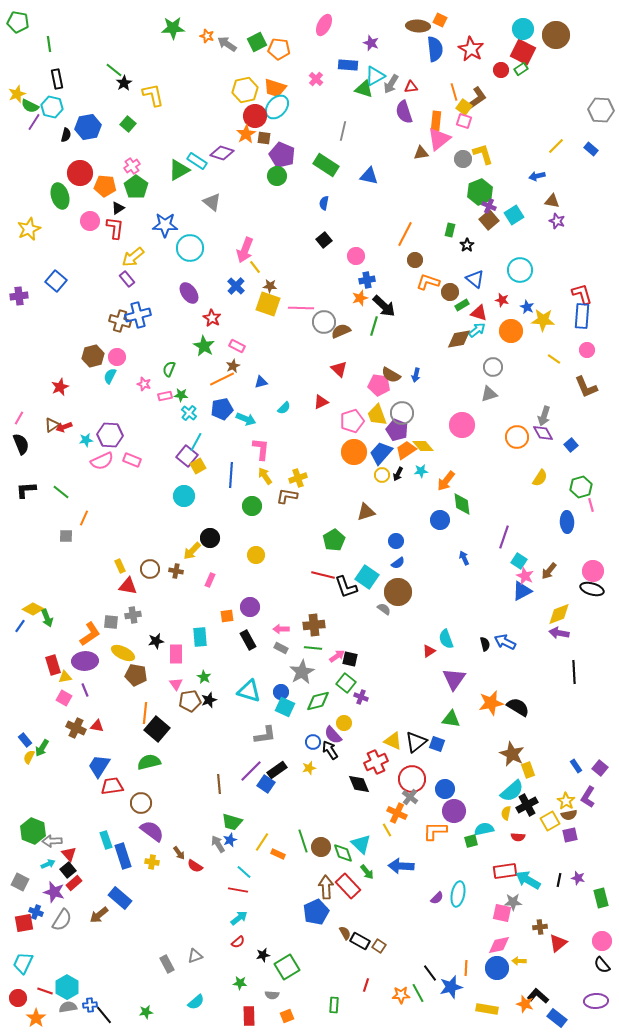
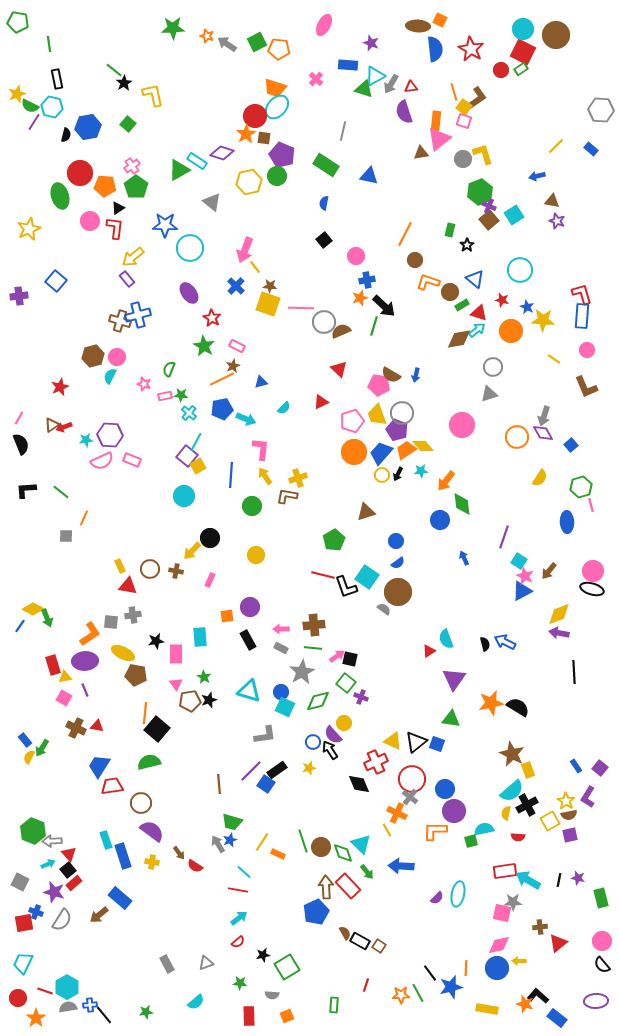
yellow hexagon at (245, 90): moved 4 px right, 92 px down
gray triangle at (195, 956): moved 11 px right, 7 px down
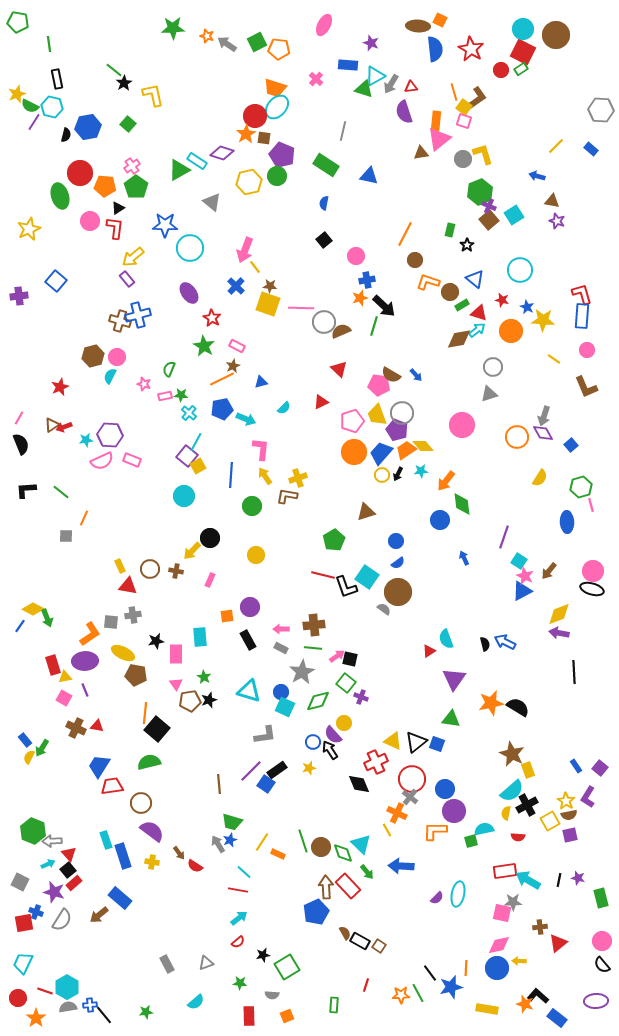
blue arrow at (537, 176): rotated 28 degrees clockwise
blue arrow at (416, 375): rotated 56 degrees counterclockwise
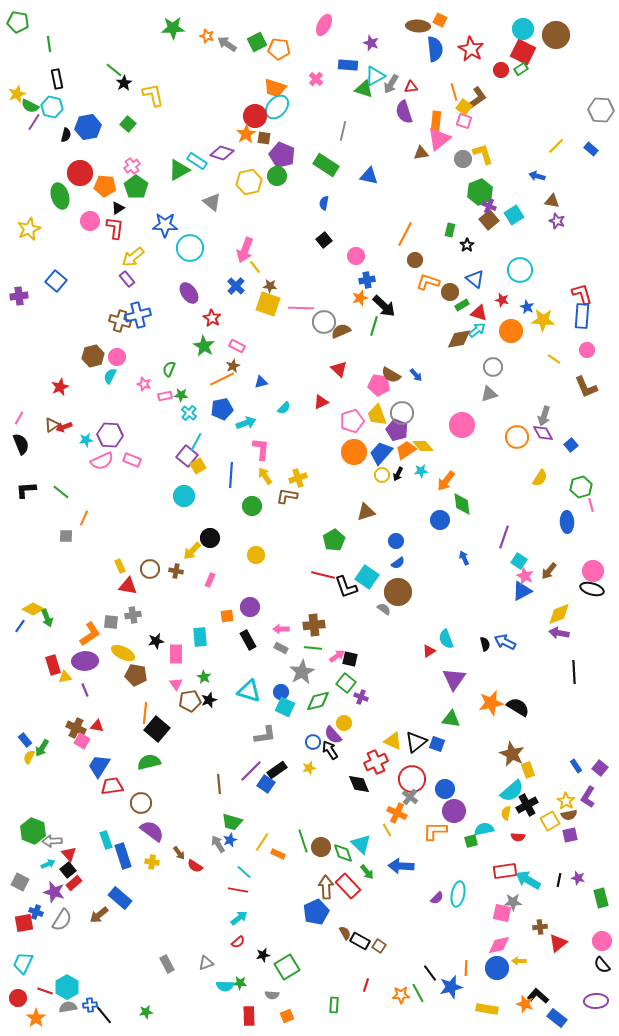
cyan arrow at (246, 419): moved 4 px down; rotated 42 degrees counterclockwise
pink square at (64, 698): moved 18 px right, 43 px down
cyan semicircle at (196, 1002): moved 29 px right, 16 px up; rotated 42 degrees clockwise
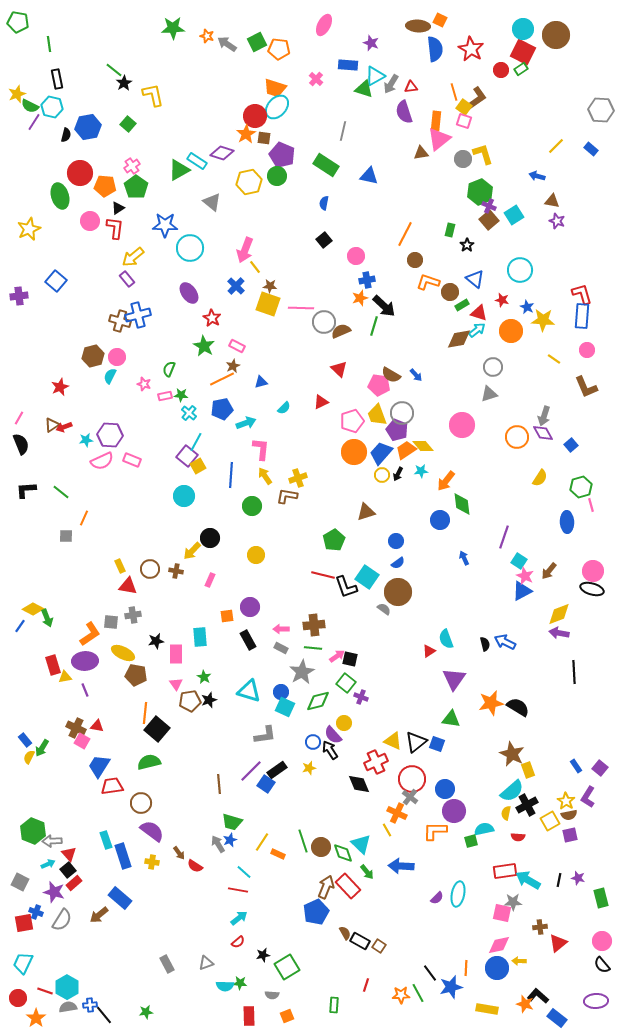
brown arrow at (326, 887): rotated 25 degrees clockwise
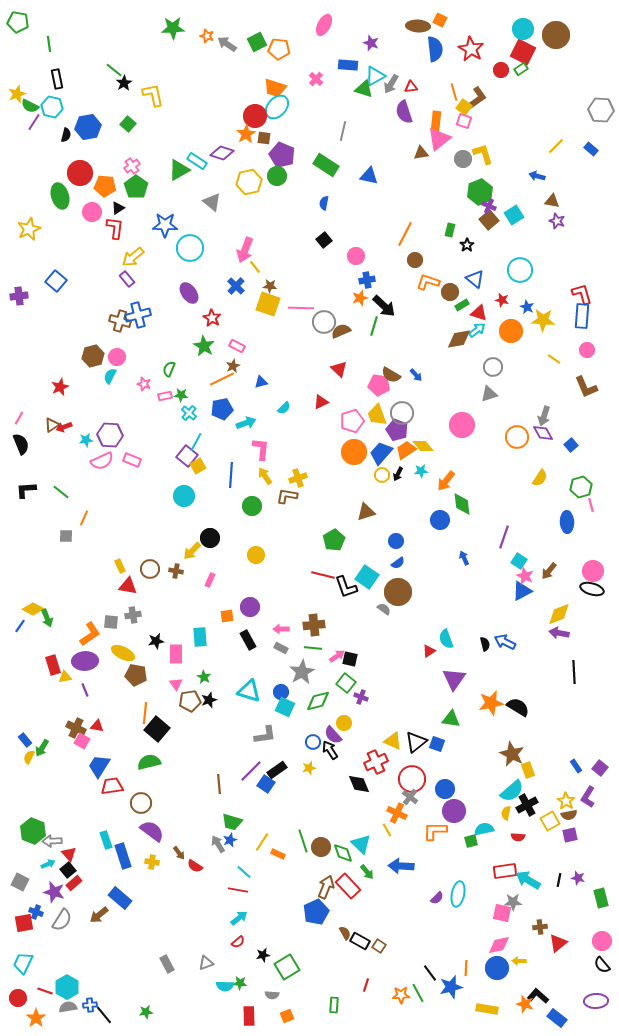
pink circle at (90, 221): moved 2 px right, 9 px up
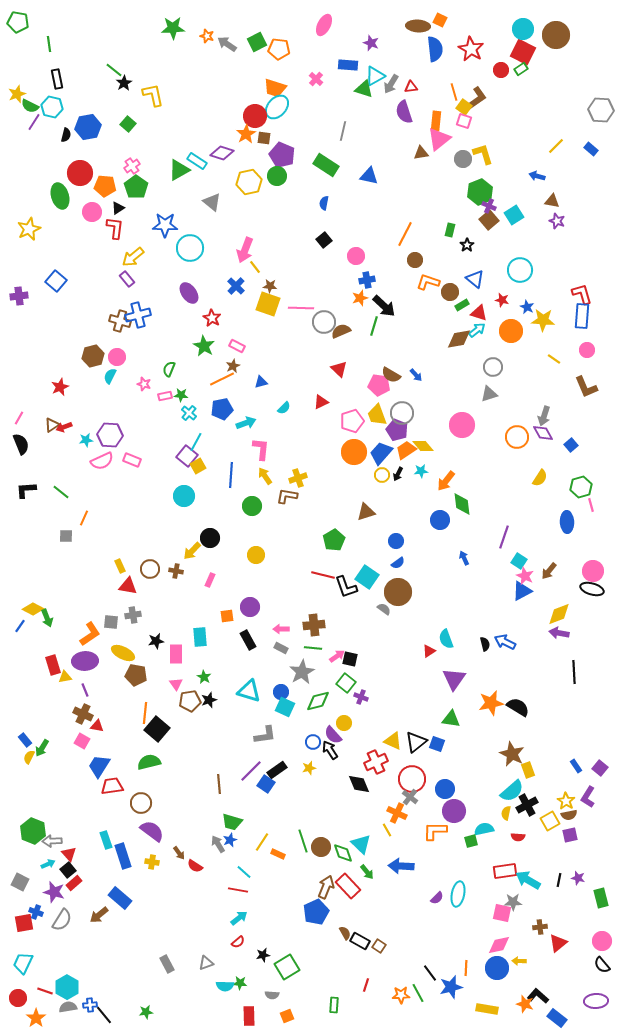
brown cross at (76, 728): moved 7 px right, 14 px up
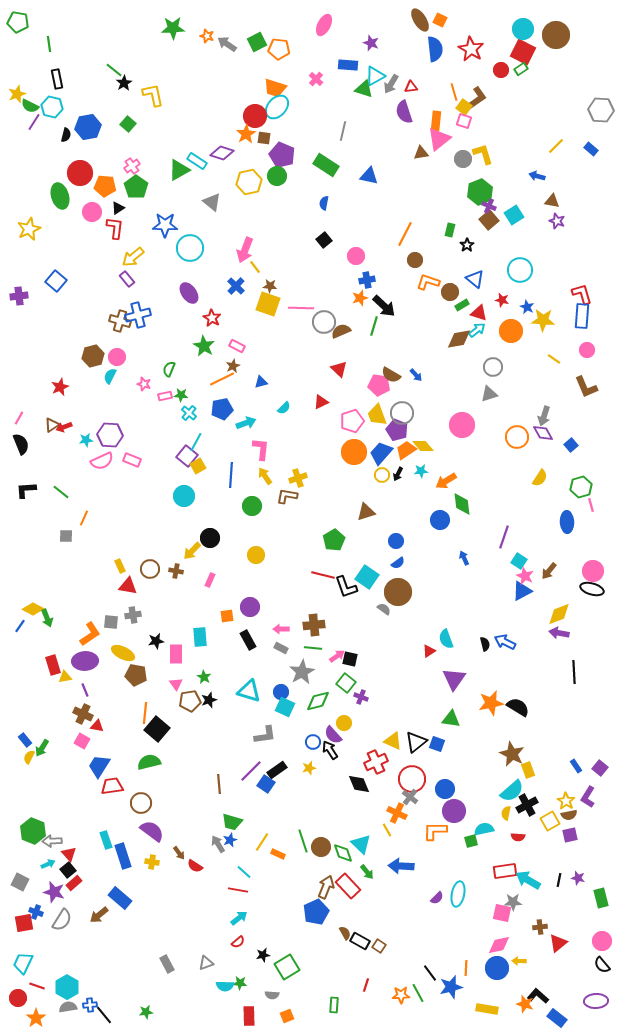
brown ellipse at (418, 26): moved 2 px right, 6 px up; rotated 55 degrees clockwise
orange arrow at (446, 481): rotated 20 degrees clockwise
red line at (45, 991): moved 8 px left, 5 px up
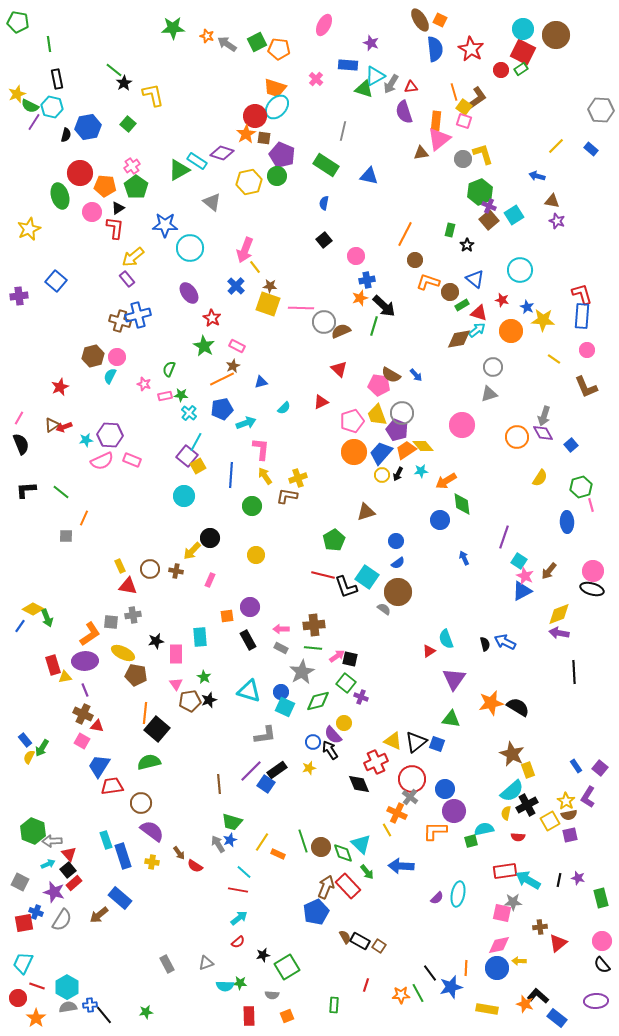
brown semicircle at (345, 933): moved 4 px down
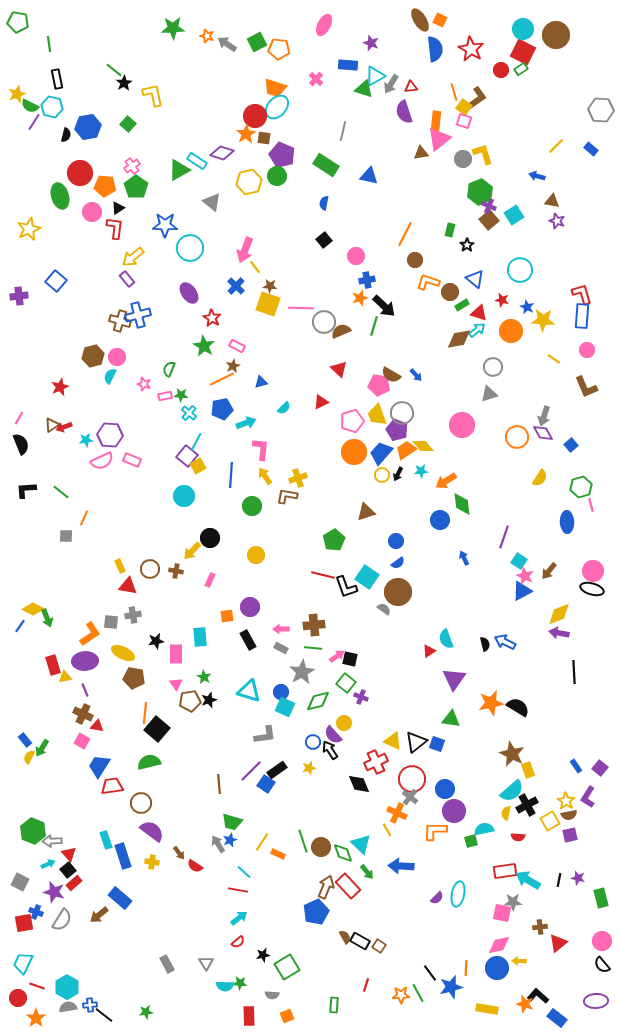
brown pentagon at (136, 675): moved 2 px left, 3 px down
gray triangle at (206, 963): rotated 42 degrees counterclockwise
black line at (104, 1015): rotated 12 degrees counterclockwise
